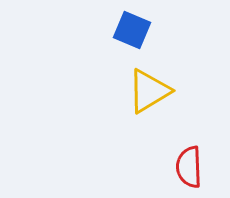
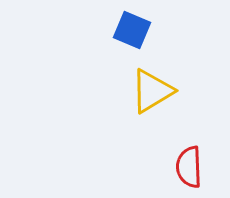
yellow triangle: moved 3 px right
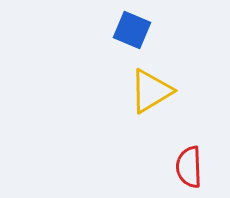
yellow triangle: moved 1 px left
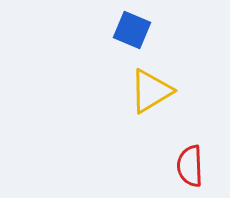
red semicircle: moved 1 px right, 1 px up
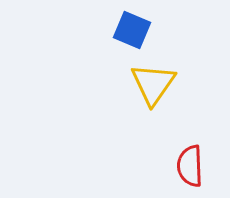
yellow triangle: moved 2 px right, 7 px up; rotated 24 degrees counterclockwise
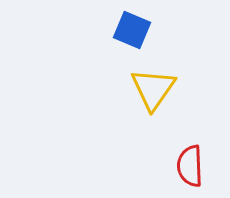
yellow triangle: moved 5 px down
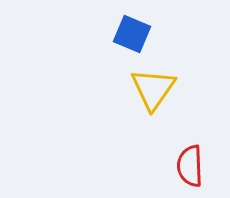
blue square: moved 4 px down
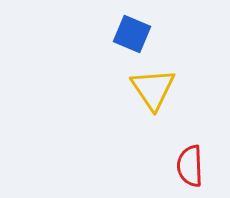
yellow triangle: rotated 9 degrees counterclockwise
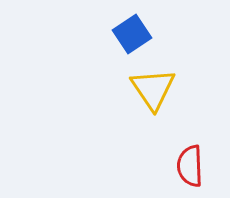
blue square: rotated 33 degrees clockwise
